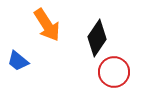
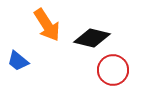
black diamond: moved 5 px left; rotated 69 degrees clockwise
red circle: moved 1 px left, 2 px up
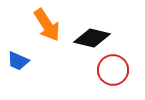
blue trapezoid: rotated 15 degrees counterclockwise
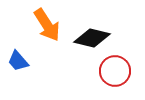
blue trapezoid: rotated 25 degrees clockwise
red circle: moved 2 px right, 1 px down
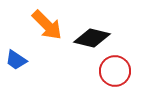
orange arrow: rotated 12 degrees counterclockwise
blue trapezoid: moved 2 px left, 1 px up; rotated 15 degrees counterclockwise
